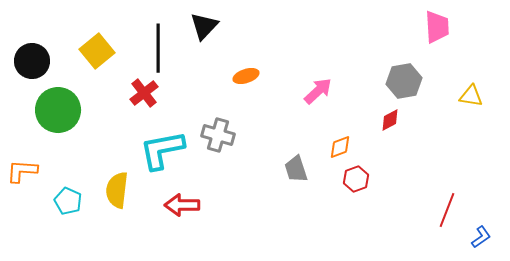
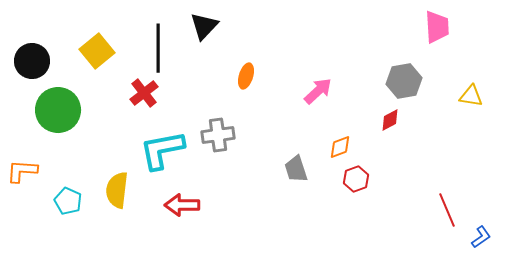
orange ellipse: rotated 55 degrees counterclockwise
gray cross: rotated 24 degrees counterclockwise
red line: rotated 44 degrees counterclockwise
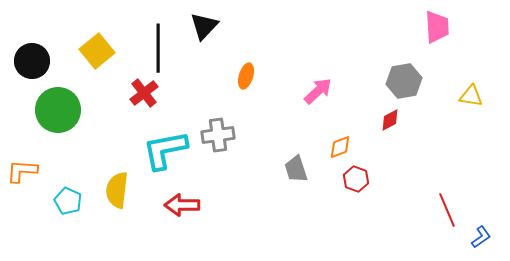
cyan L-shape: moved 3 px right
red hexagon: rotated 20 degrees counterclockwise
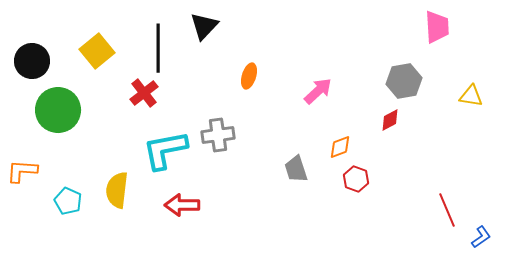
orange ellipse: moved 3 px right
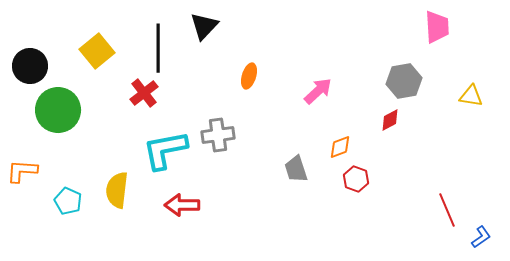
black circle: moved 2 px left, 5 px down
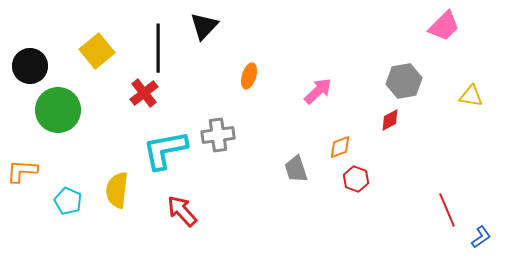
pink trapezoid: moved 7 px right, 1 px up; rotated 48 degrees clockwise
red arrow: moved 6 px down; rotated 48 degrees clockwise
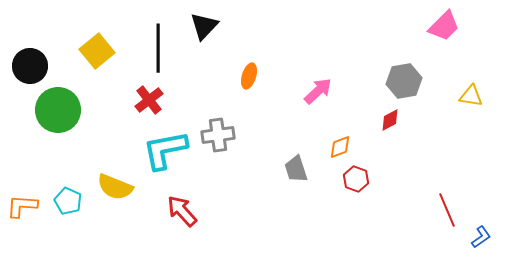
red cross: moved 5 px right, 7 px down
orange L-shape: moved 35 px down
yellow semicircle: moved 2 px left, 3 px up; rotated 75 degrees counterclockwise
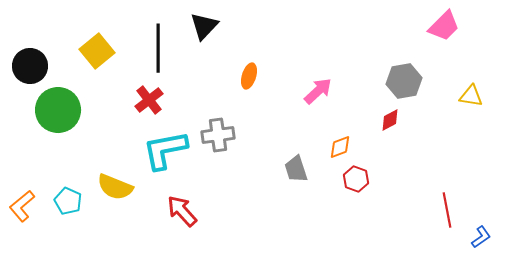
orange L-shape: rotated 44 degrees counterclockwise
red line: rotated 12 degrees clockwise
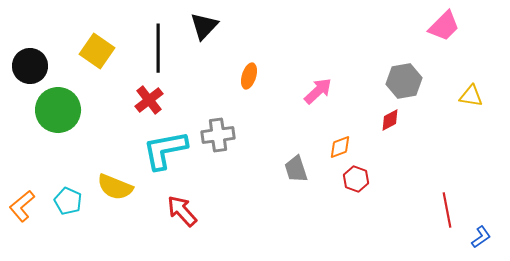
yellow square: rotated 16 degrees counterclockwise
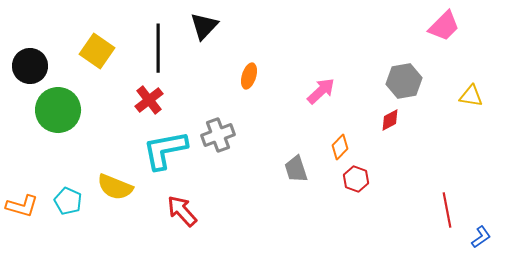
pink arrow: moved 3 px right
gray cross: rotated 12 degrees counterclockwise
orange diamond: rotated 25 degrees counterclockwise
orange L-shape: rotated 124 degrees counterclockwise
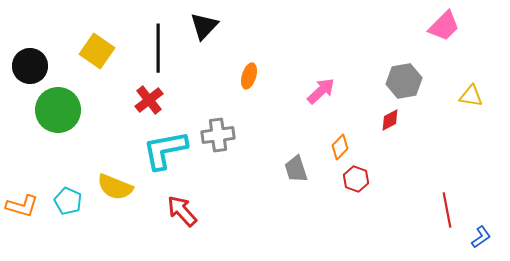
gray cross: rotated 12 degrees clockwise
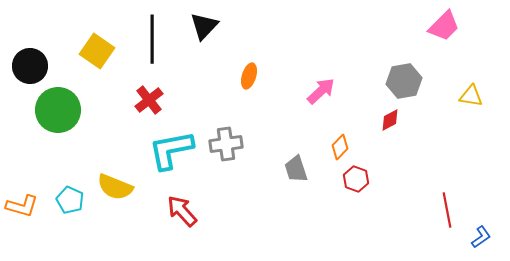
black line: moved 6 px left, 9 px up
gray cross: moved 8 px right, 9 px down
cyan L-shape: moved 6 px right
cyan pentagon: moved 2 px right, 1 px up
